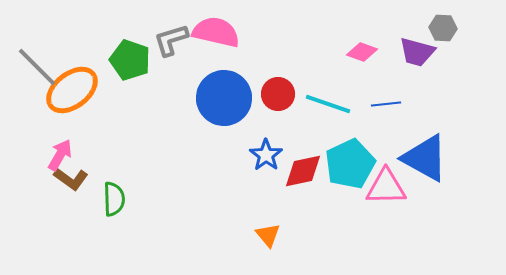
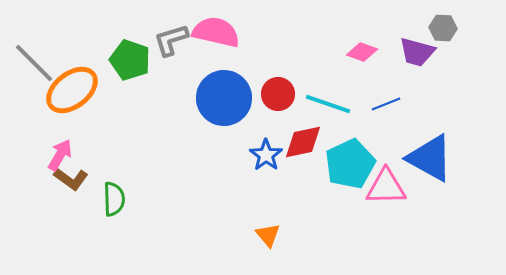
gray line: moved 3 px left, 4 px up
blue line: rotated 16 degrees counterclockwise
blue triangle: moved 5 px right
red diamond: moved 29 px up
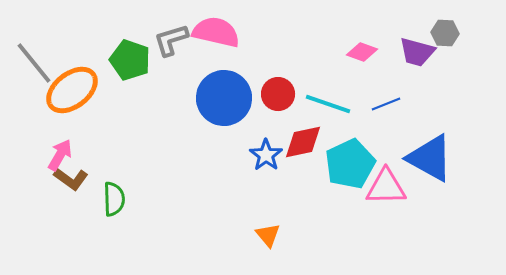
gray hexagon: moved 2 px right, 5 px down
gray line: rotated 6 degrees clockwise
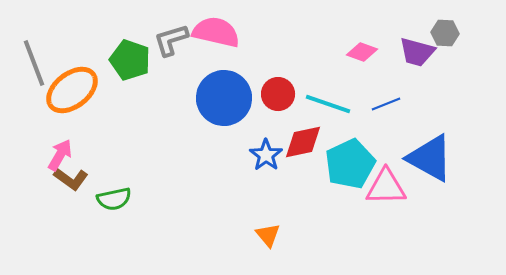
gray line: rotated 18 degrees clockwise
green semicircle: rotated 80 degrees clockwise
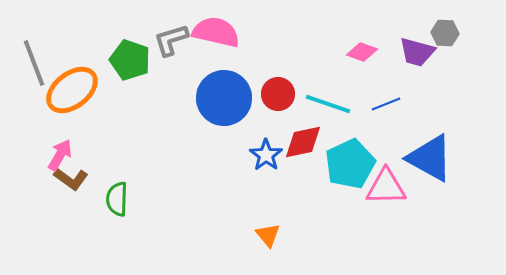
green semicircle: moved 3 px right; rotated 104 degrees clockwise
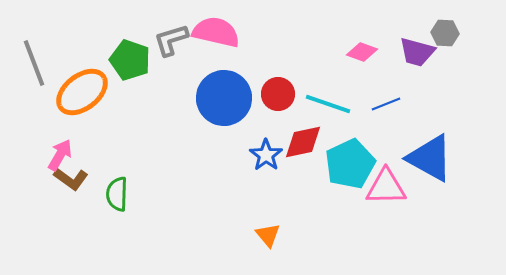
orange ellipse: moved 10 px right, 2 px down
green semicircle: moved 5 px up
